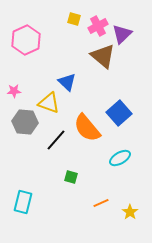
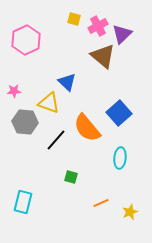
cyan ellipse: rotated 55 degrees counterclockwise
yellow star: rotated 14 degrees clockwise
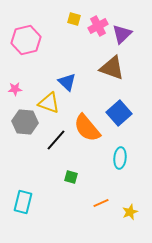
pink hexagon: rotated 12 degrees clockwise
brown triangle: moved 9 px right, 12 px down; rotated 20 degrees counterclockwise
pink star: moved 1 px right, 2 px up
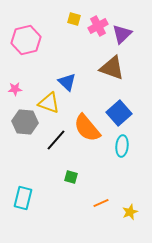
cyan ellipse: moved 2 px right, 12 px up
cyan rectangle: moved 4 px up
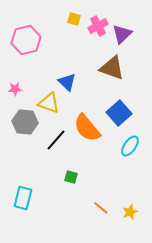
cyan ellipse: moved 8 px right; rotated 30 degrees clockwise
orange line: moved 5 px down; rotated 63 degrees clockwise
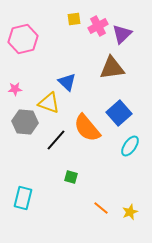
yellow square: rotated 24 degrees counterclockwise
pink hexagon: moved 3 px left, 1 px up
brown triangle: rotated 28 degrees counterclockwise
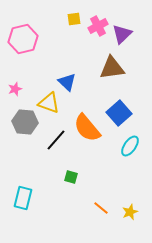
pink star: rotated 16 degrees counterclockwise
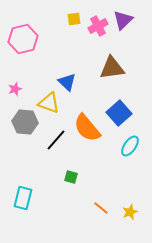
purple triangle: moved 1 px right, 14 px up
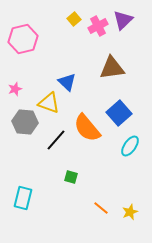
yellow square: rotated 32 degrees counterclockwise
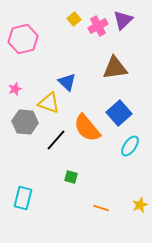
brown triangle: moved 3 px right
orange line: rotated 21 degrees counterclockwise
yellow star: moved 10 px right, 7 px up
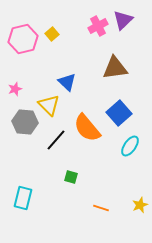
yellow square: moved 22 px left, 15 px down
yellow triangle: moved 2 px down; rotated 25 degrees clockwise
